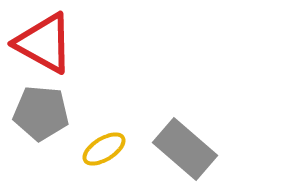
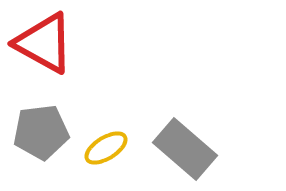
gray pentagon: moved 19 px down; rotated 12 degrees counterclockwise
yellow ellipse: moved 2 px right, 1 px up
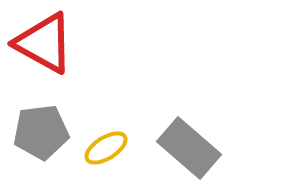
gray rectangle: moved 4 px right, 1 px up
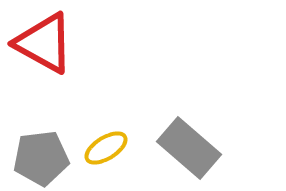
gray pentagon: moved 26 px down
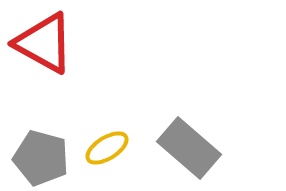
yellow ellipse: moved 1 px right
gray pentagon: rotated 22 degrees clockwise
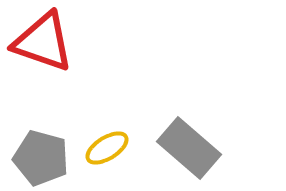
red triangle: moved 1 px left, 1 px up; rotated 10 degrees counterclockwise
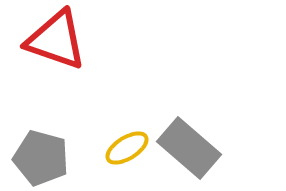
red triangle: moved 13 px right, 2 px up
yellow ellipse: moved 20 px right
